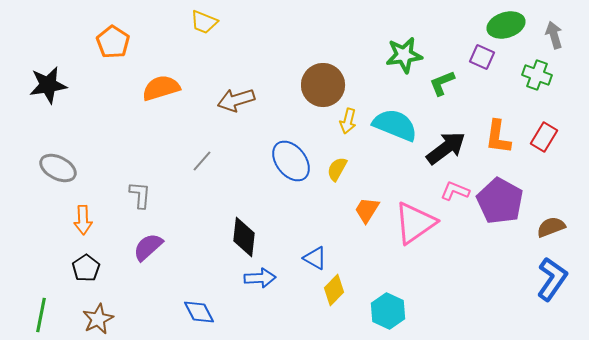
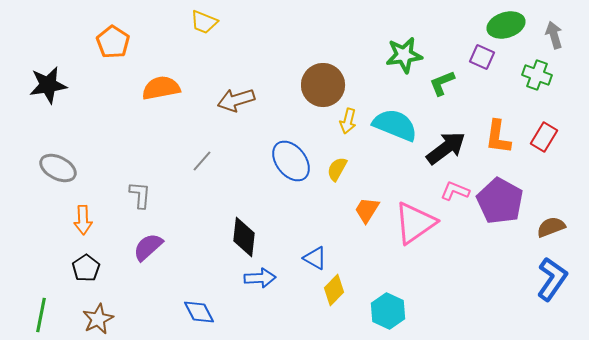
orange semicircle: rotated 6 degrees clockwise
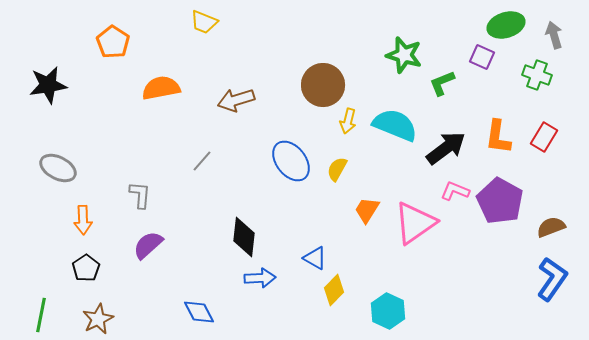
green star: rotated 24 degrees clockwise
purple semicircle: moved 2 px up
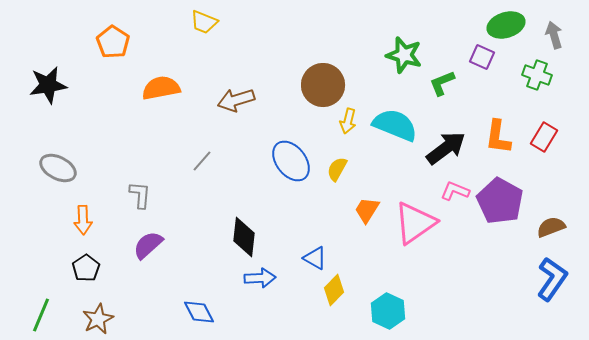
green line: rotated 12 degrees clockwise
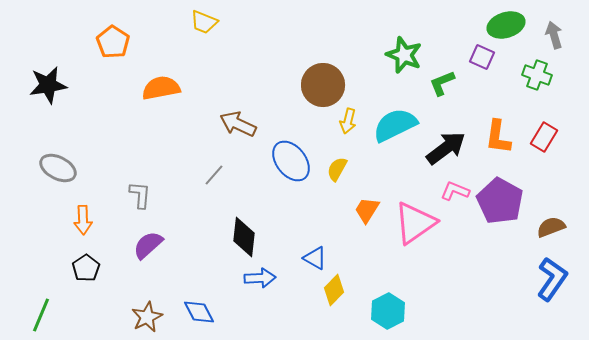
green star: rotated 6 degrees clockwise
brown arrow: moved 2 px right, 24 px down; rotated 42 degrees clockwise
cyan semicircle: rotated 48 degrees counterclockwise
gray line: moved 12 px right, 14 px down
cyan hexagon: rotated 8 degrees clockwise
brown star: moved 49 px right, 2 px up
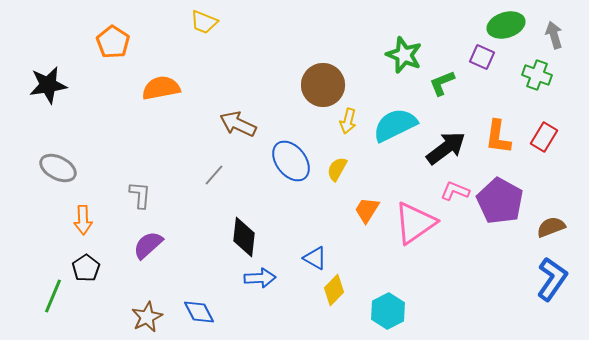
green line: moved 12 px right, 19 px up
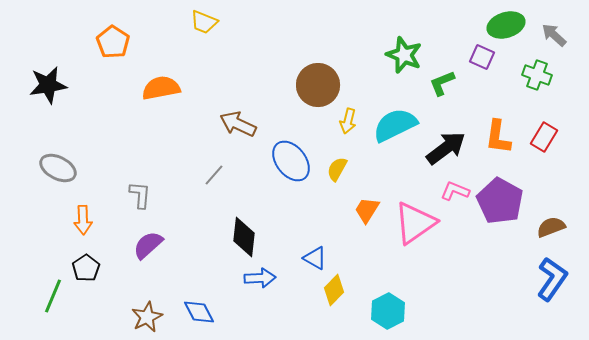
gray arrow: rotated 32 degrees counterclockwise
brown circle: moved 5 px left
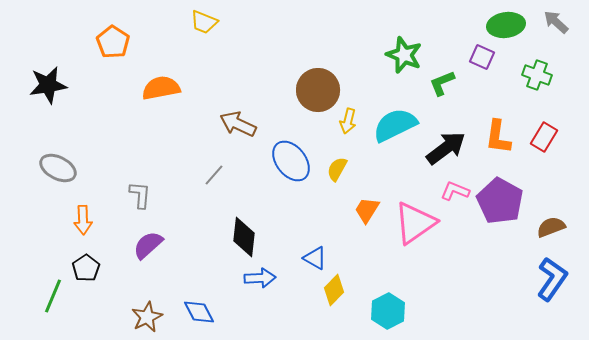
green ellipse: rotated 9 degrees clockwise
gray arrow: moved 2 px right, 13 px up
brown circle: moved 5 px down
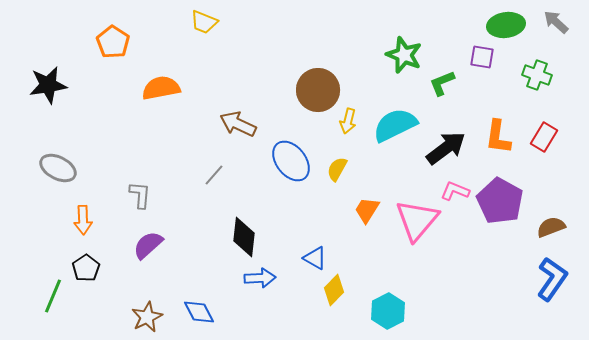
purple square: rotated 15 degrees counterclockwise
pink triangle: moved 2 px right, 3 px up; rotated 15 degrees counterclockwise
